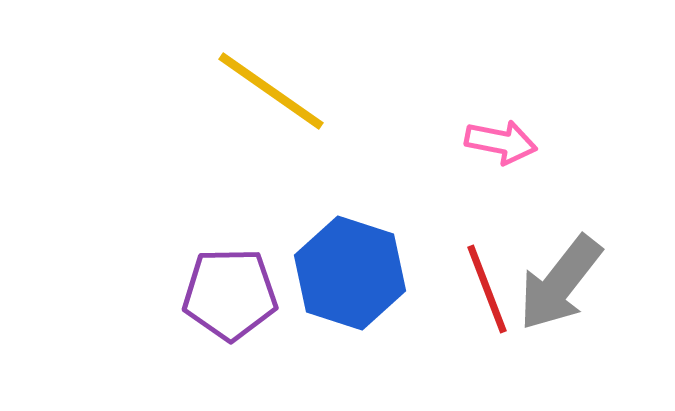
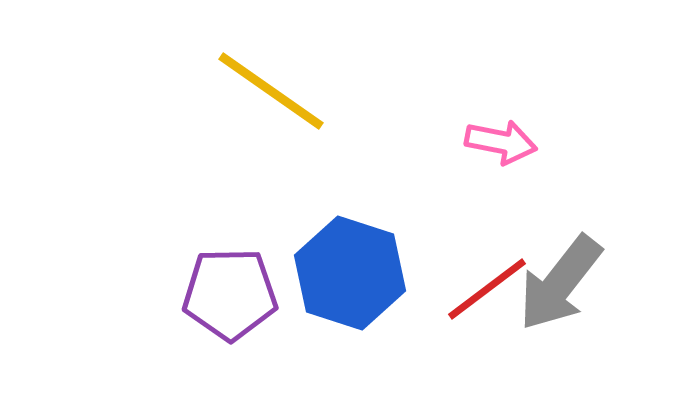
red line: rotated 74 degrees clockwise
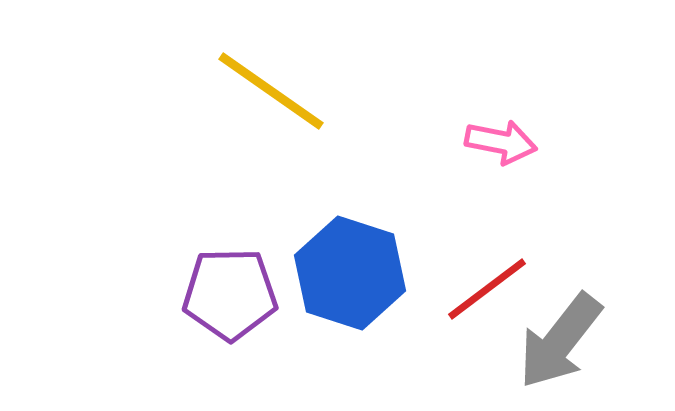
gray arrow: moved 58 px down
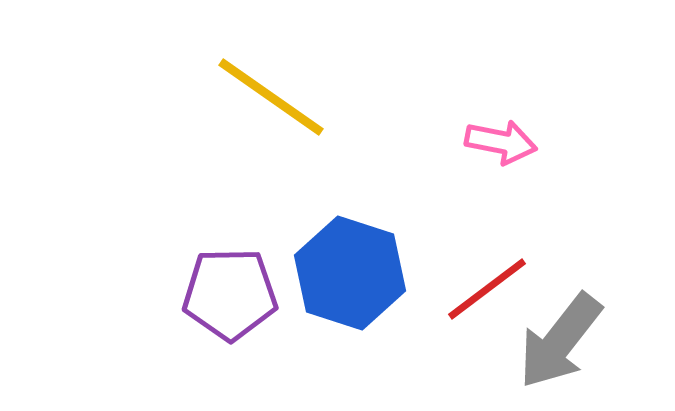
yellow line: moved 6 px down
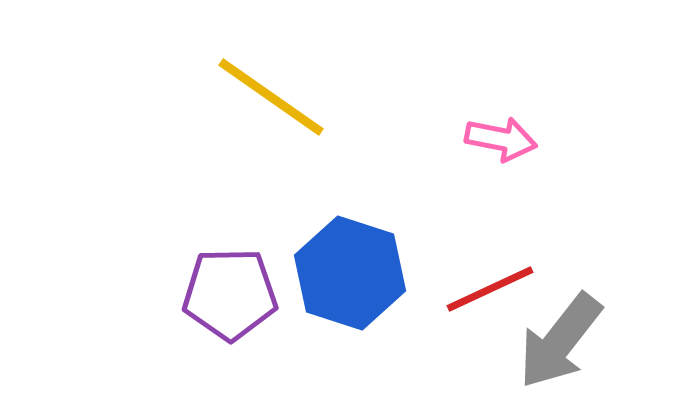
pink arrow: moved 3 px up
red line: moved 3 px right; rotated 12 degrees clockwise
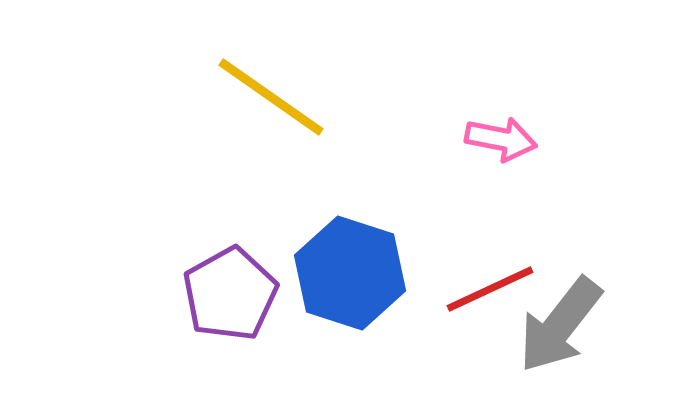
purple pentagon: rotated 28 degrees counterclockwise
gray arrow: moved 16 px up
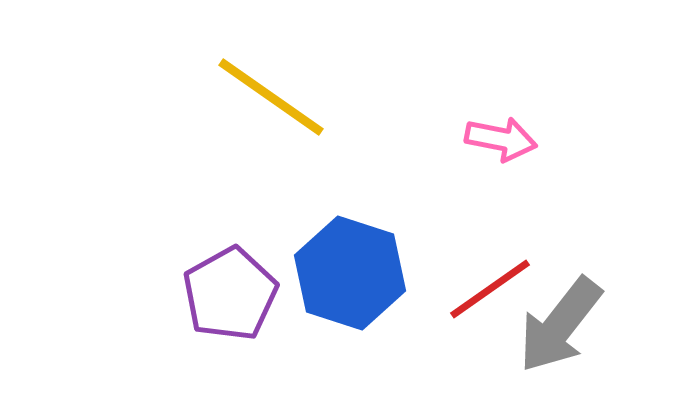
red line: rotated 10 degrees counterclockwise
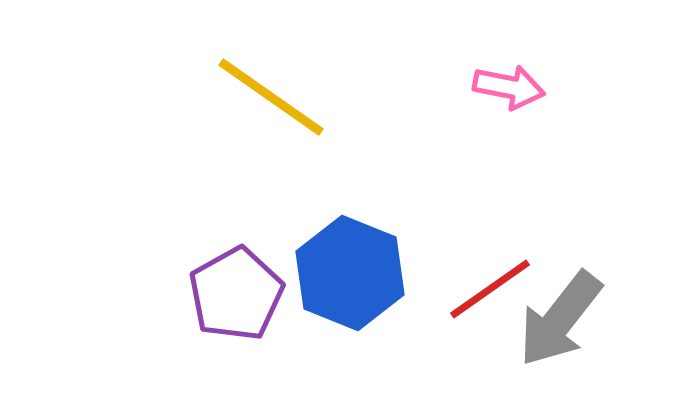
pink arrow: moved 8 px right, 52 px up
blue hexagon: rotated 4 degrees clockwise
purple pentagon: moved 6 px right
gray arrow: moved 6 px up
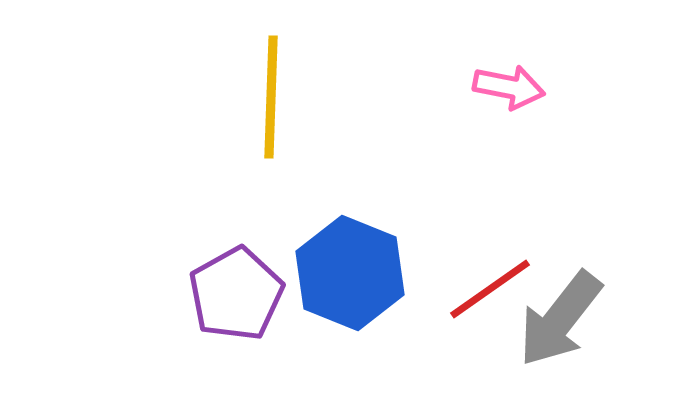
yellow line: rotated 57 degrees clockwise
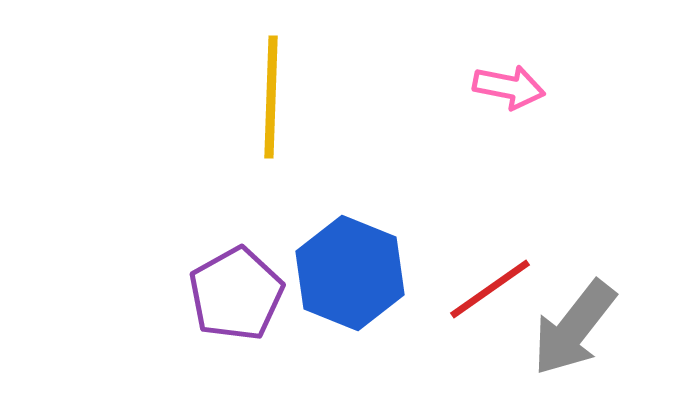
gray arrow: moved 14 px right, 9 px down
